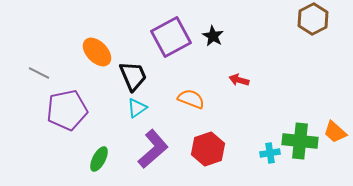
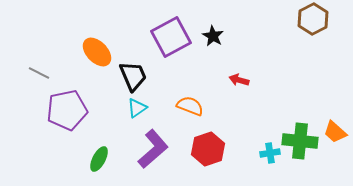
orange semicircle: moved 1 px left, 7 px down
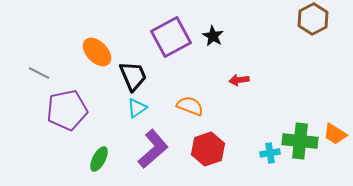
red arrow: rotated 24 degrees counterclockwise
orange trapezoid: moved 2 px down; rotated 10 degrees counterclockwise
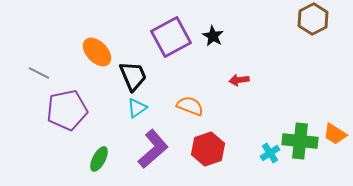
cyan cross: rotated 24 degrees counterclockwise
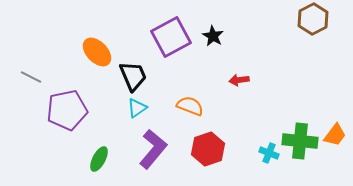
gray line: moved 8 px left, 4 px down
orange trapezoid: moved 1 px down; rotated 85 degrees counterclockwise
purple L-shape: rotated 9 degrees counterclockwise
cyan cross: moved 1 px left; rotated 36 degrees counterclockwise
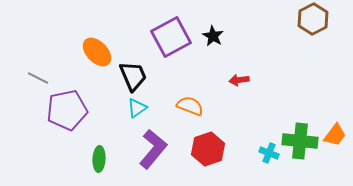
gray line: moved 7 px right, 1 px down
green ellipse: rotated 25 degrees counterclockwise
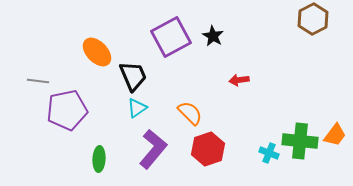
gray line: moved 3 px down; rotated 20 degrees counterclockwise
orange semicircle: moved 7 px down; rotated 24 degrees clockwise
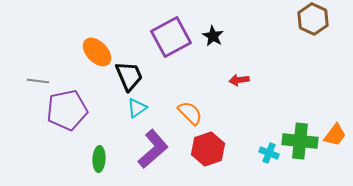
brown hexagon: rotated 8 degrees counterclockwise
black trapezoid: moved 4 px left
purple L-shape: rotated 9 degrees clockwise
